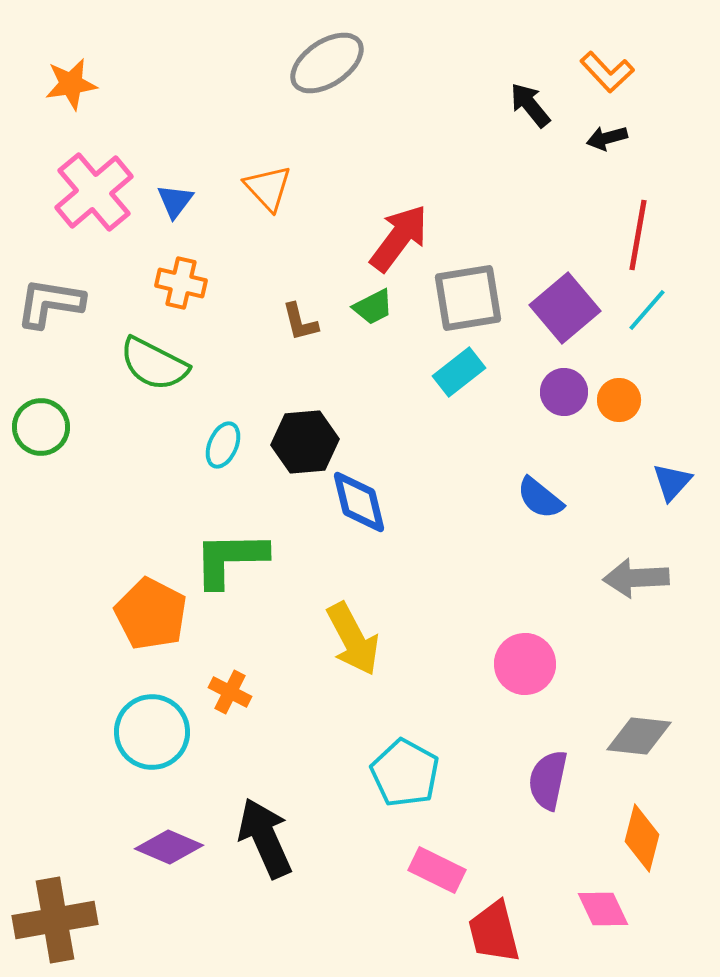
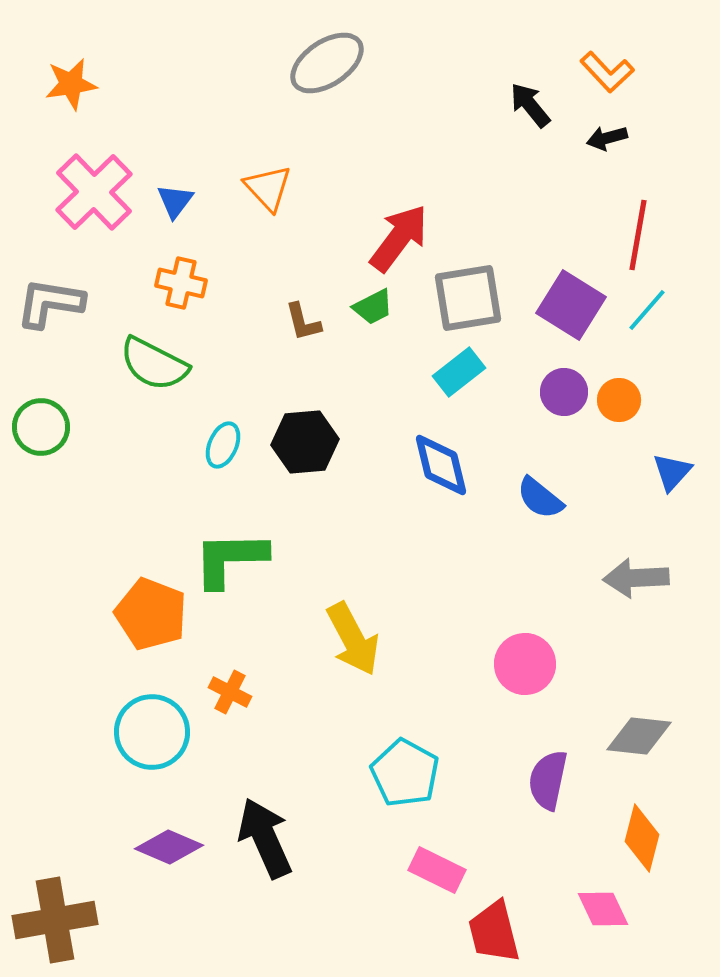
pink cross at (94, 192): rotated 4 degrees counterclockwise
purple square at (565, 308): moved 6 px right, 3 px up; rotated 18 degrees counterclockwise
brown L-shape at (300, 322): moved 3 px right
blue triangle at (672, 482): moved 10 px up
blue diamond at (359, 502): moved 82 px right, 37 px up
orange pentagon at (151, 614): rotated 6 degrees counterclockwise
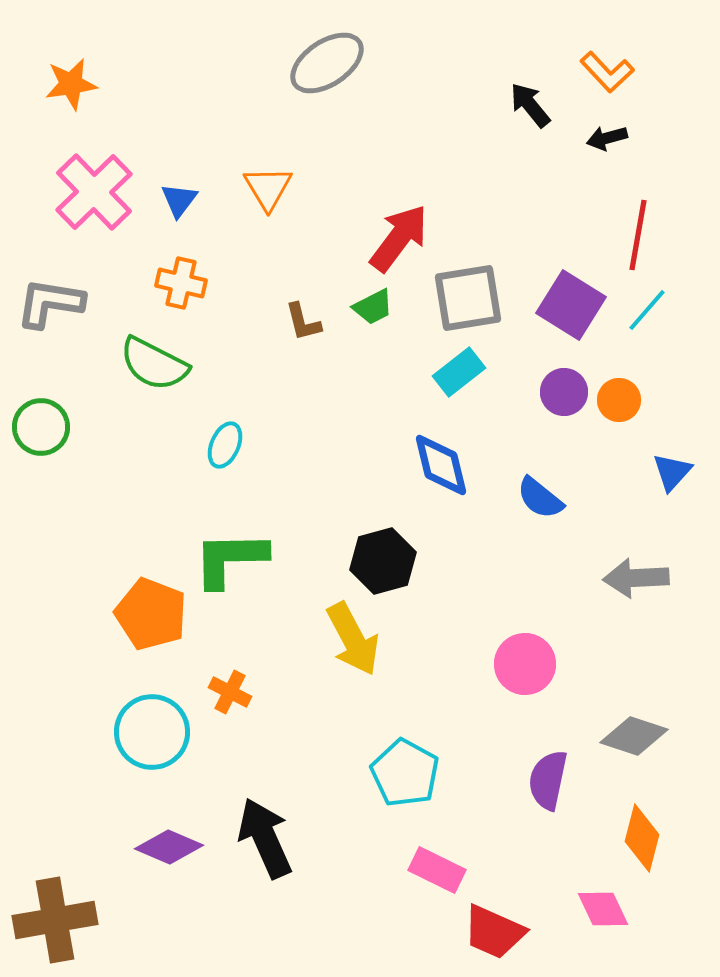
orange triangle at (268, 188): rotated 12 degrees clockwise
blue triangle at (175, 201): moved 4 px right, 1 px up
black hexagon at (305, 442): moved 78 px right, 119 px down; rotated 10 degrees counterclockwise
cyan ellipse at (223, 445): moved 2 px right
gray diamond at (639, 736): moved 5 px left; rotated 12 degrees clockwise
red trapezoid at (494, 932): rotated 52 degrees counterclockwise
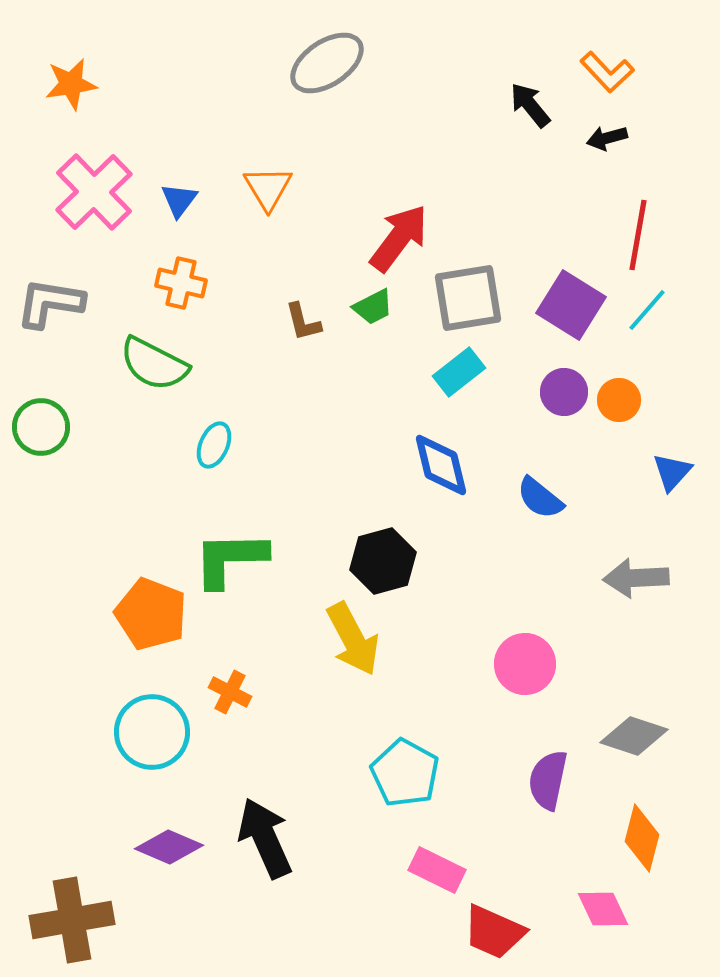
cyan ellipse at (225, 445): moved 11 px left
brown cross at (55, 920): moved 17 px right
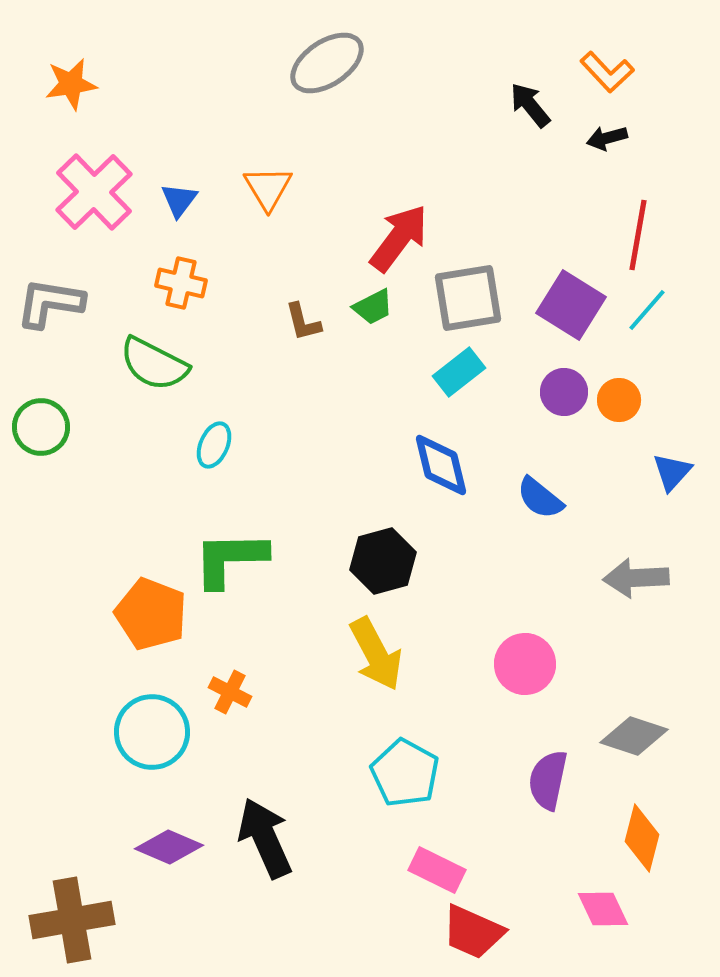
yellow arrow at (353, 639): moved 23 px right, 15 px down
red trapezoid at (494, 932): moved 21 px left
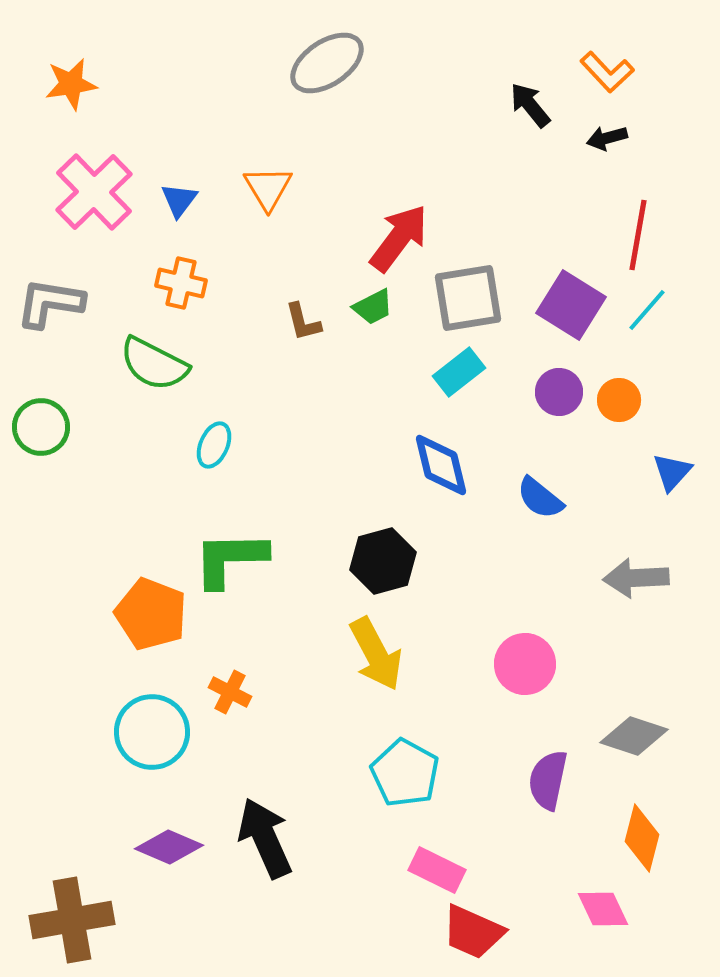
purple circle at (564, 392): moved 5 px left
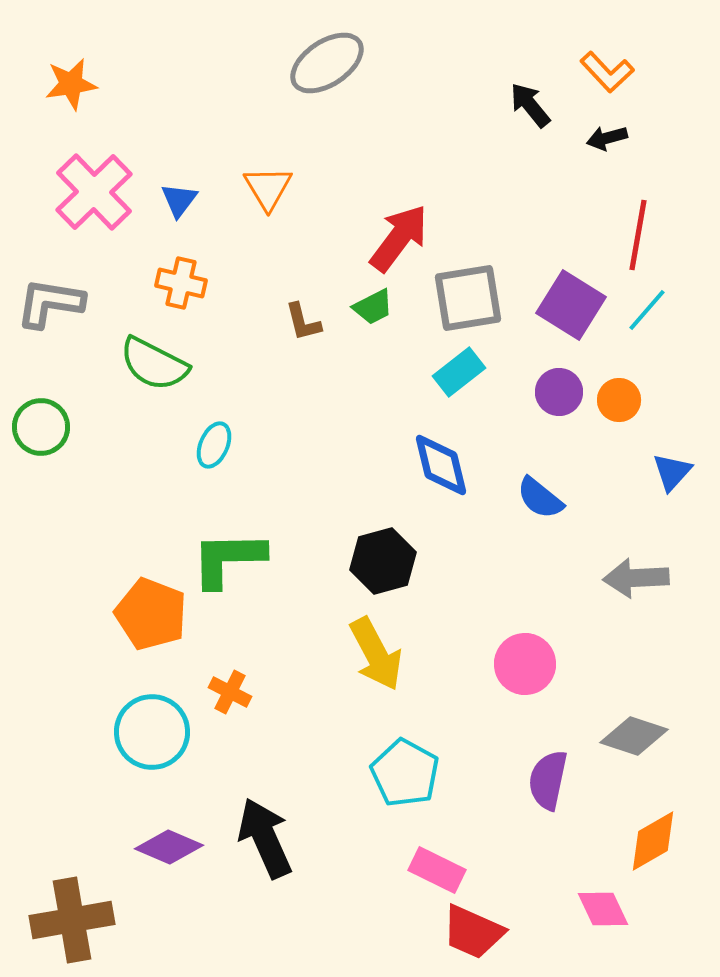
green L-shape at (230, 559): moved 2 px left
orange diamond at (642, 838): moved 11 px right, 3 px down; rotated 46 degrees clockwise
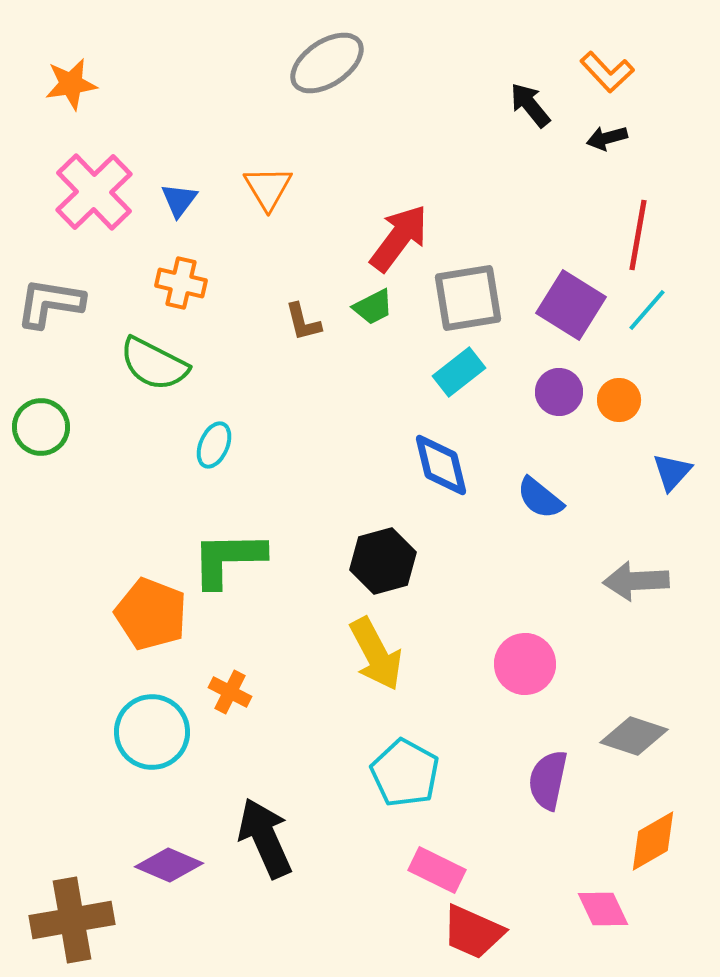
gray arrow at (636, 578): moved 3 px down
purple diamond at (169, 847): moved 18 px down
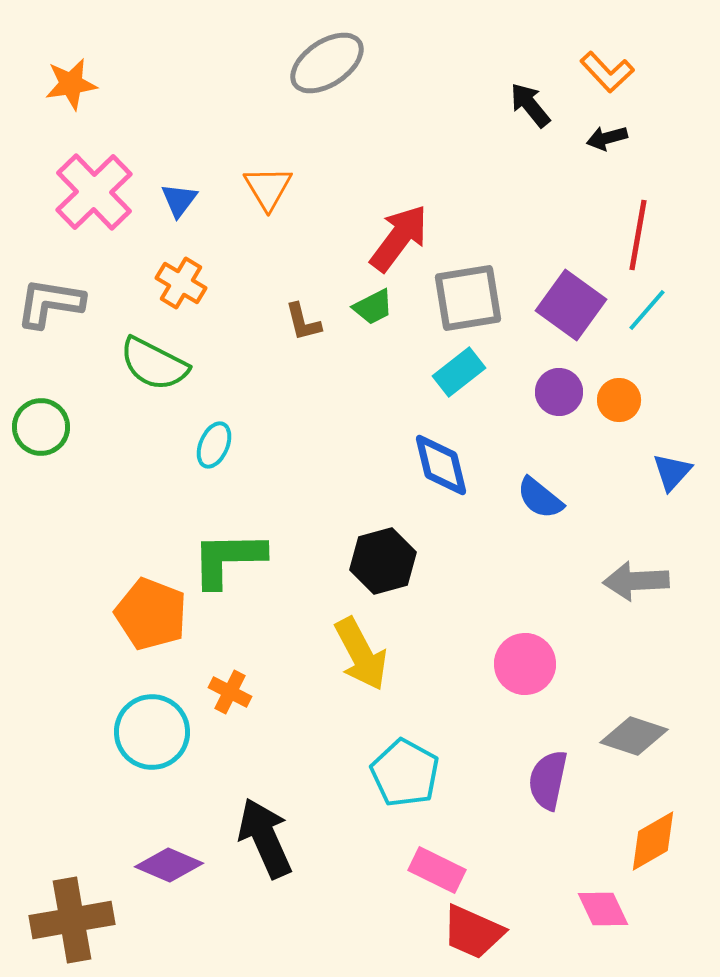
orange cross at (181, 283): rotated 18 degrees clockwise
purple square at (571, 305): rotated 4 degrees clockwise
yellow arrow at (376, 654): moved 15 px left
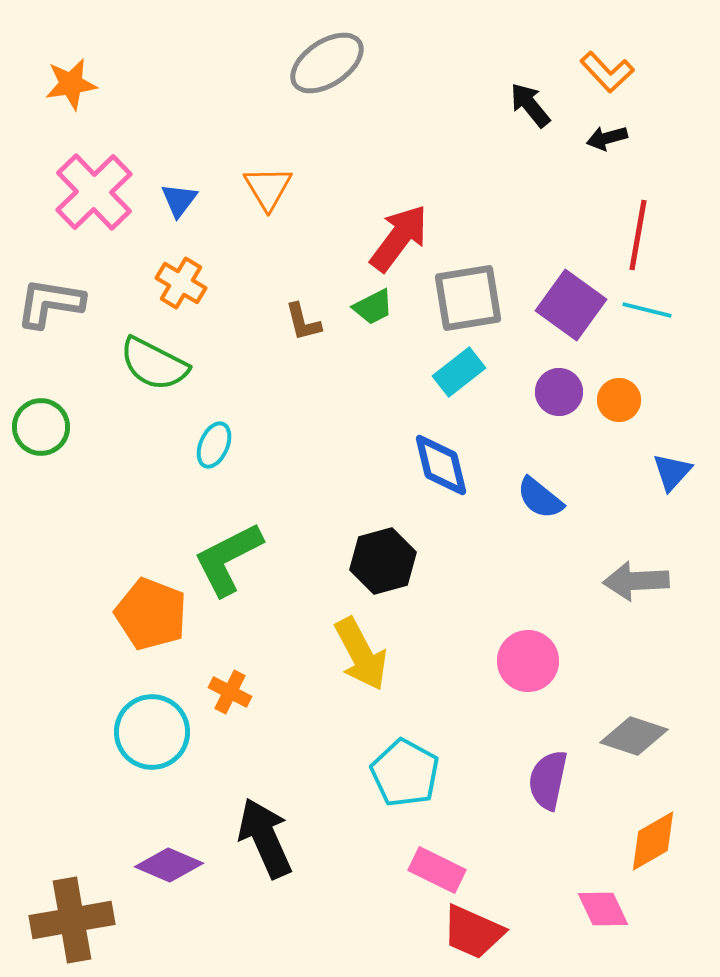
cyan line at (647, 310): rotated 63 degrees clockwise
green L-shape at (228, 559): rotated 26 degrees counterclockwise
pink circle at (525, 664): moved 3 px right, 3 px up
